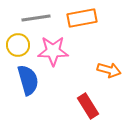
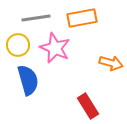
pink star: moved 2 px right, 3 px up; rotated 24 degrees clockwise
orange arrow: moved 2 px right, 7 px up
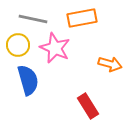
gray line: moved 3 px left, 1 px down; rotated 20 degrees clockwise
orange arrow: moved 1 px left, 1 px down
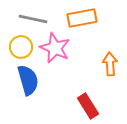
yellow circle: moved 3 px right, 2 px down
orange arrow: rotated 110 degrees counterclockwise
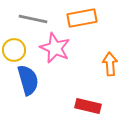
yellow circle: moved 7 px left, 3 px down
red rectangle: rotated 45 degrees counterclockwise
